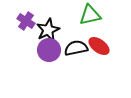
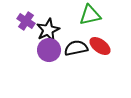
red ellipse: moved 1 px right
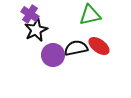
purple cross: moved 4 px right, 7 px up
black star: moved 12 px left
red ellipse: moved 1 px left
purple circle: moved 4 px right, 5 px down
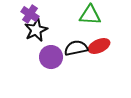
green triangle: rotated 15 degrees clockwise
red ellipse: rotated 60 degrees counterclockwise
purple circle: moved 2 px left, 2 px down
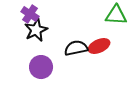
green triangle: moved 26 px right
purple circle: moved 10 px left, 10 px down
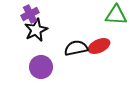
purple cross: rotated 30 degrees clockwise
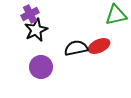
green triangle: rotated 15 degrees counterclockwise
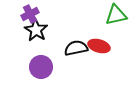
black star: rotated 15 degrees counterclockwise
red ellipse: rotated 40 degrees clockwise
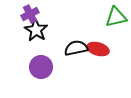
green triangle: moved 2 px down
red ellipse: moved 1 px left, 3 px down
